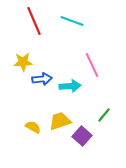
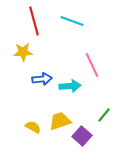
red line: rotated 8 degrees clockwise
yellow star: moved 10 px up
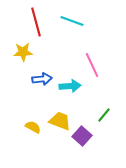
red line: moved 2 px right, 1 px down
yellow trapezoid: rotated 40 degrees clockwise
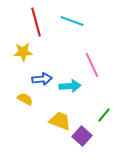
yellow semicircle: moved 8 px left, 28 px up
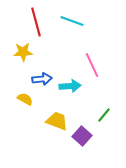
yellow trapezoid: moved 3 px left
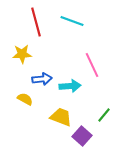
yellow star: moved 1 px left, 2 px down
yellow trapezoid: moved 4 px right, 4 px up
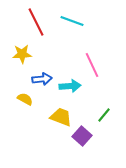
red line: rotated 12 degrees counterclockwise
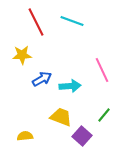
yellow star: moved 1 px down
pink line: moved 10 px right, 5 px down
blue arrow: rotated 24 degrees counterclockwise
yellow semicircle: moved 37 px down; rotated 35 degrees counterclockwise
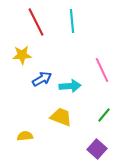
cyan line: rotated 65 degrees clockwise
purple square: moved 15 px right, 13 px down
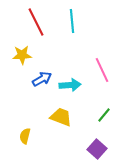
cyan arrow: moved 1 px up
yellow semicircle: rotated 70 degrees counterclockwise
